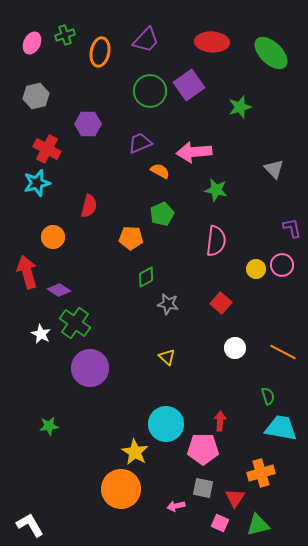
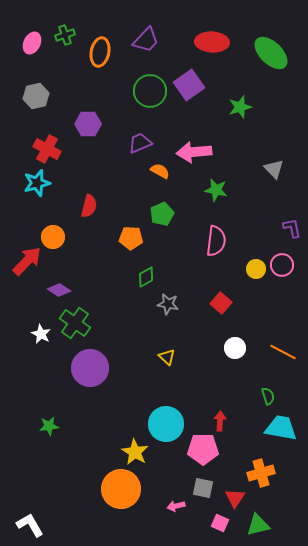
red arrow at (27, 272): moved 11 px up; rotated 60 degrees clockwise
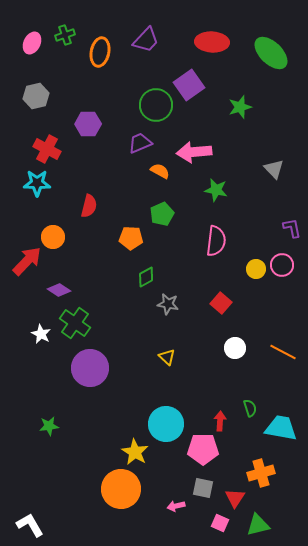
green circle at (150, 91): moved 6 px right, 14 px down
cyan star at (37, 183): rotated 16 degrees clockwise
green semicircle at (268, 396): moved 18 px left, 12 px down
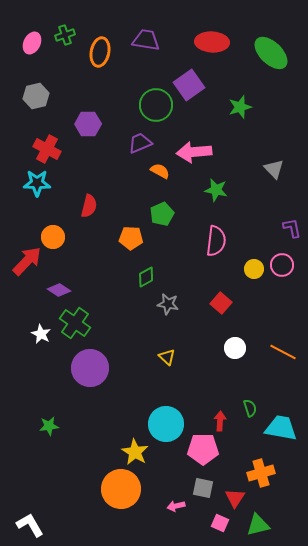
purple trapezoid at (146, 40): rotated 124 degrees counterclockwise
yellow circle at (256, 269): moved 2 px left
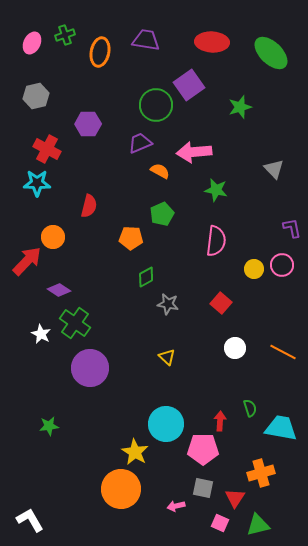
white L-shape at (30, 525): moved 5 px up
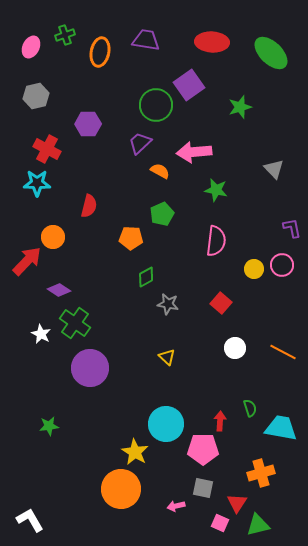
pink ellipse at (32, 43): moved 1 px left, 4 px down
purple trapezoid at (140, 143): rotated 20 degrees counterclockwise
red triangle at (235, 498): moved 2 px right, 5 px down
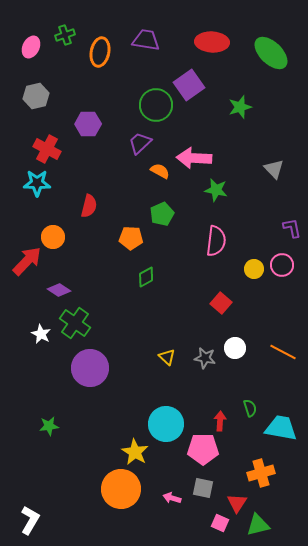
pink arrow at (194, 152): moved 6 px down; rotated 8 degrees clockwise
gray star at (168, 304): moved 37 px right, 54 px down
pink arrow at (176, 506): moved 4 px left, 8 px up; rotated 30 degrees clockwise
white L-shape at (30, 520): rotated 60 degrees clockwise
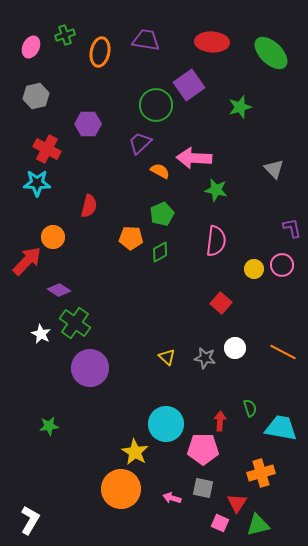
green diamond at (146, 277): moved 14 px right, 25 px up
